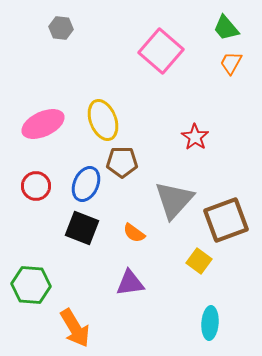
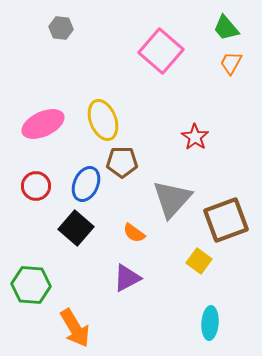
gray triangle: moved 2 px left, 1 px up
black square: moved 6 px left; rotated 20 degrees clockwise
purple triangle: moved 3 px left, 5 px up; rotated 20 degrees counterclockwise
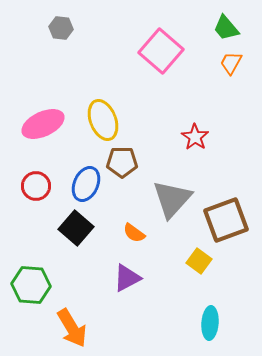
orange arrow: moved 3 px left
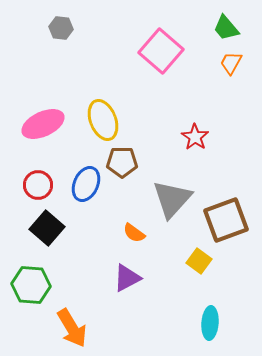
red circle: moved 2 px right, 1 px up
black square: moved 29 px left
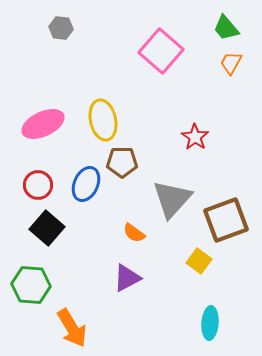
yellow ellipse: rotated 9 degrees clockwise
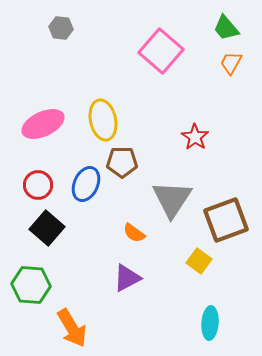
gray triangle: rotated 9 degrees counterclockwise
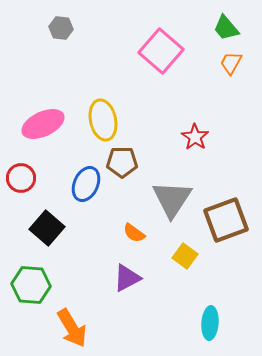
red circle: moved 17 px left, 7 px up
yellow square: moved 14 px left, 5 px up
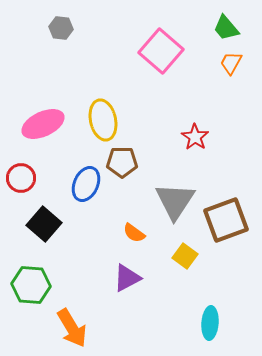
gray triangle: moved 3 px right, 2 px down
black square: moved 3 px left, 4 px up
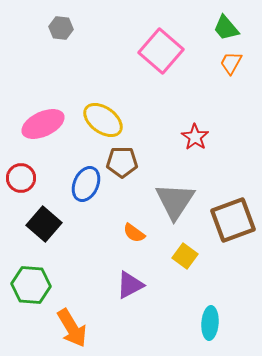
yellow ellipse: rotated 42 degrees counterclockwise
brown square: moved 7 px right
purple triangle: moved 3 px right, 7 px down
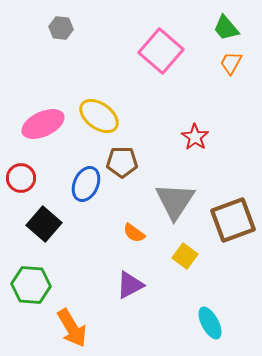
yellow ellipse: moved 4 px left, 4 px up
cyan ellipse: rotated 32 degrees counterclockwise
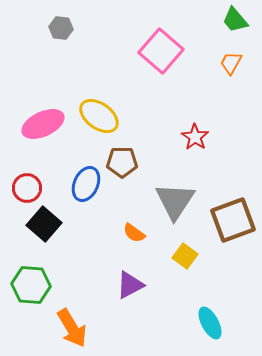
green trapezoid: moved 9 px right, 8 px up
red circle: moved 6 px right, 10 px down
